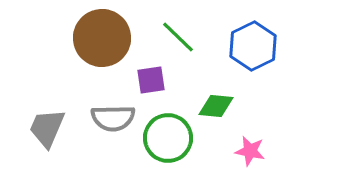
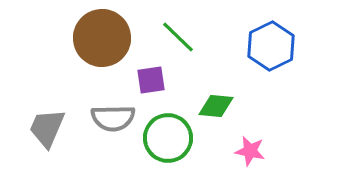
blue hexagon: moved 18 px right
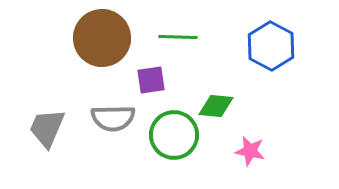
green line: rotated 42 degrees counterclockwise
blue hexagon: rotated 6 degrees counterclockwise
green circle: moved 6 px right, 3 px up
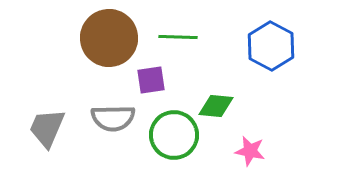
brown circle: moved 7 px right
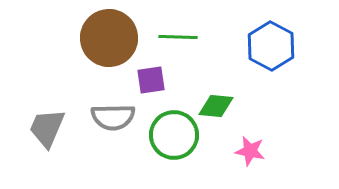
gray semicircle: moved 1 px up
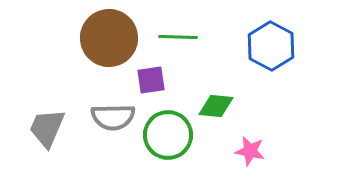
green circle: moved 6 px left
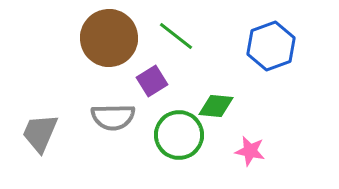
green line: moved 2 px left, 1 px up; rotated 36 degrees clockwise
blue hexagon: rotated 12 degrees clockwise
purple square: moved 1 px right, 1 px down; rotated 24 degrees counterclockwise
gray trapezoid: moved 7 px left, 5 px down
green circle: moved 11 px right
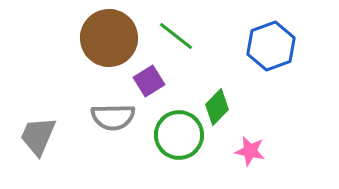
purple square: moved 3 px left
green diamond: moved 1 px right, 1 px down; rotated 51 degrees counterclockwise
gray trapezoid: moved 2 px left, 3 px down
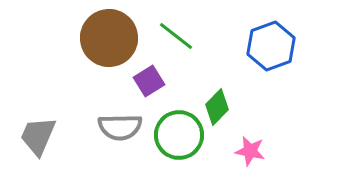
gray semicircle: moved 7 px right, 10 px down
